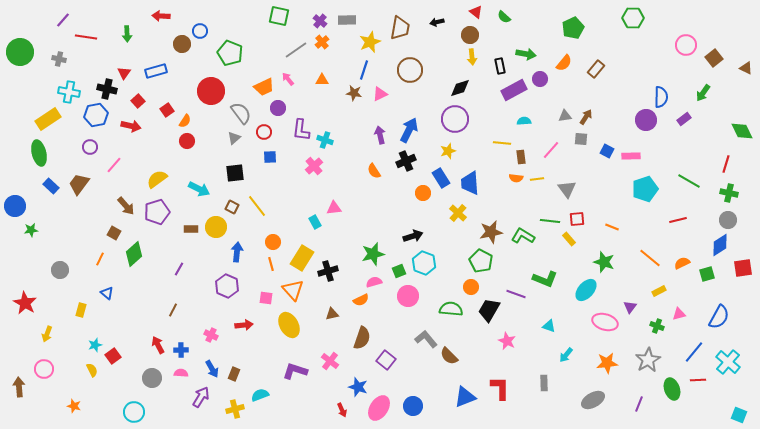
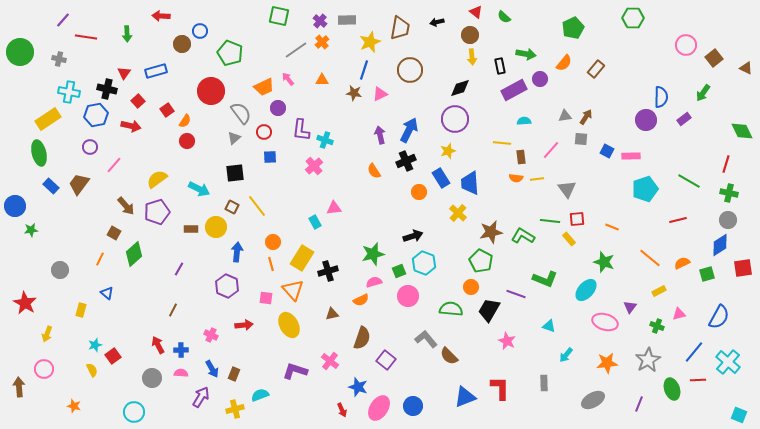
orange circle at (423, 193): moved 4 px left, 1 px up
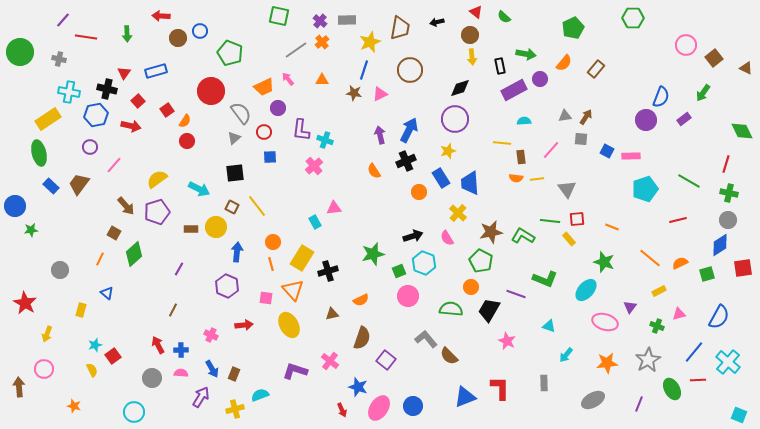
brown circle at (182, 44): moved 4 px left, 6 px up
blue semicircle at (661, 97): rotated 20 degrees clockwise
orange semicircle at (682, 263): moved 2 px left
pink semicircle at (374, 282): moved 73 px right, 44 px up; rotated 105 degrees counterclockwise
green ellipse at (672, 389): rotated 10 degrees counterclockwise
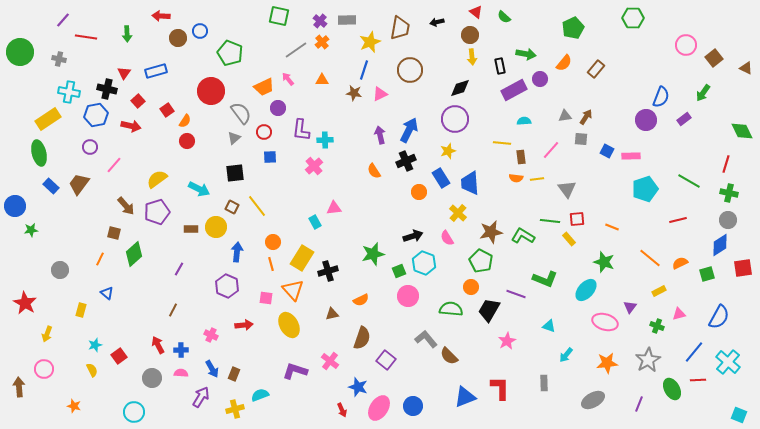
cyan cross at (325, 140): rotated 21 degrees counterclockwise
brown square at (114, 233): rotated 16 degrees counterclockwise
pink star at (507, 341): rotated 18 degrees clockwise
red square at (113, 356): moved 6 px right
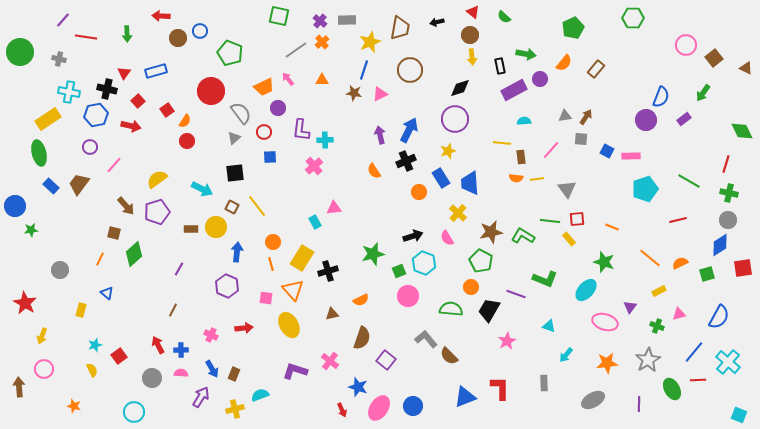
red triangle at (476, 12): moved 3 px left
cyan arrow at (199, 189): moved 3 px right
red arrow at (244, 325): moved 3 px down
yellow arrow at (47, 334): moved 5 px left, 2 px down
purple line at (639, 404): rotated 21 degrees counterclockwise
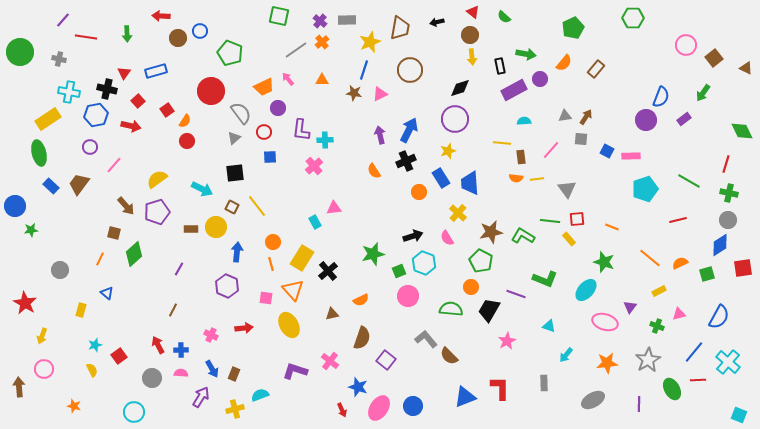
black cross at (328, 271): rotated 24 degrees counterclockwise
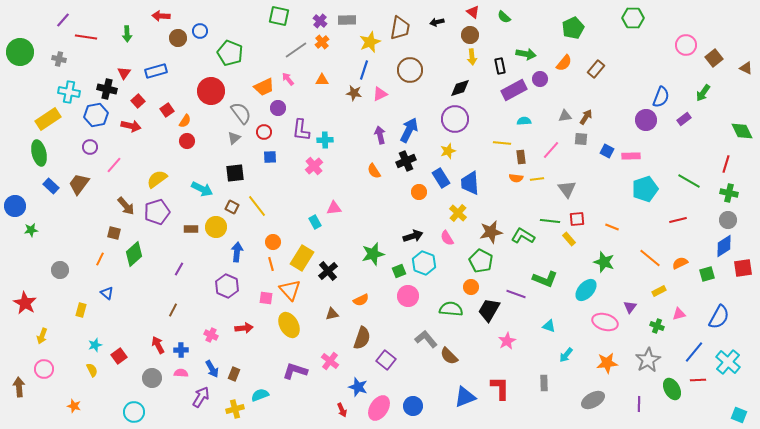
blue diamond at (720, 245): moved 4 px right, 1 px down
orange triangle at (293, 290): moved 3 px left
